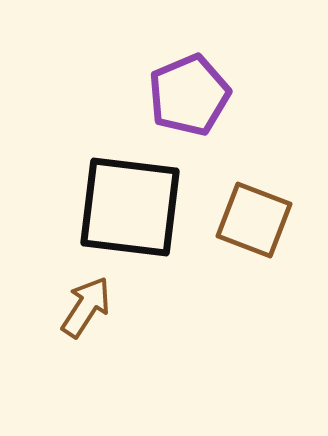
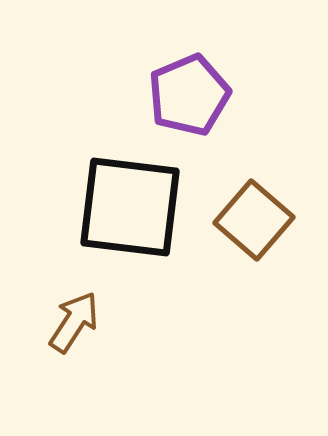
brown square: rotated 20 degrees clockwise
brown arrow: moved 12 px left, 15 px down
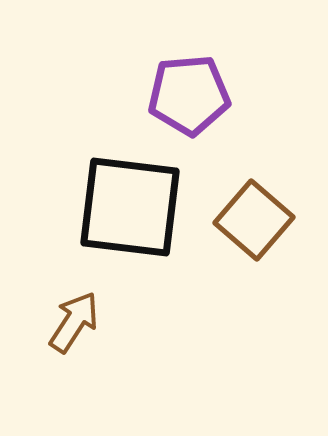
purple pentagon: rotated 18 degrees clockwise
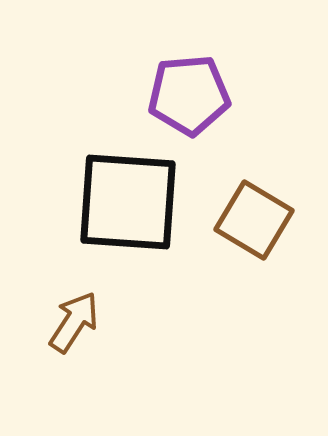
black square: moved 2 px left, 5 px up; rotated 3 degrees counterclockwise
brown square: rotated 10 degrees counterclockwise
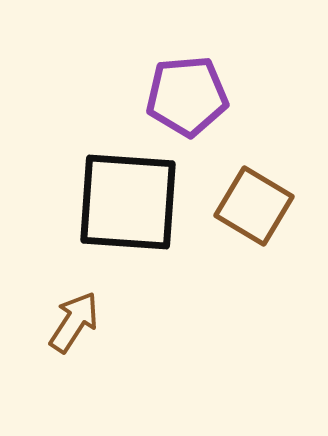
purple pentagon: moved 2 px left, 1 px down
brown square: moved 14 px up
